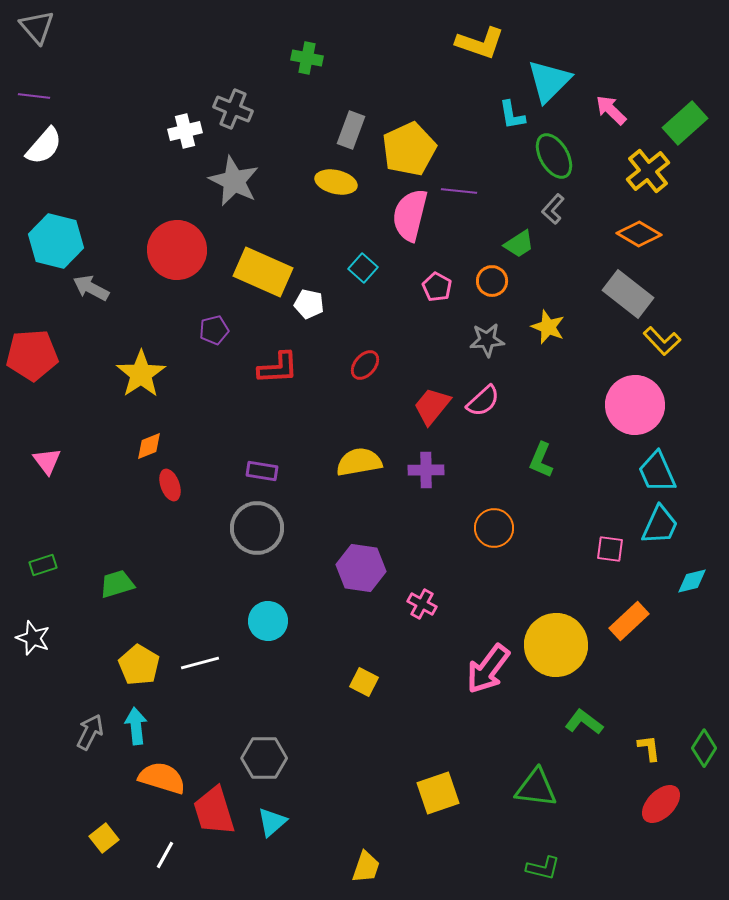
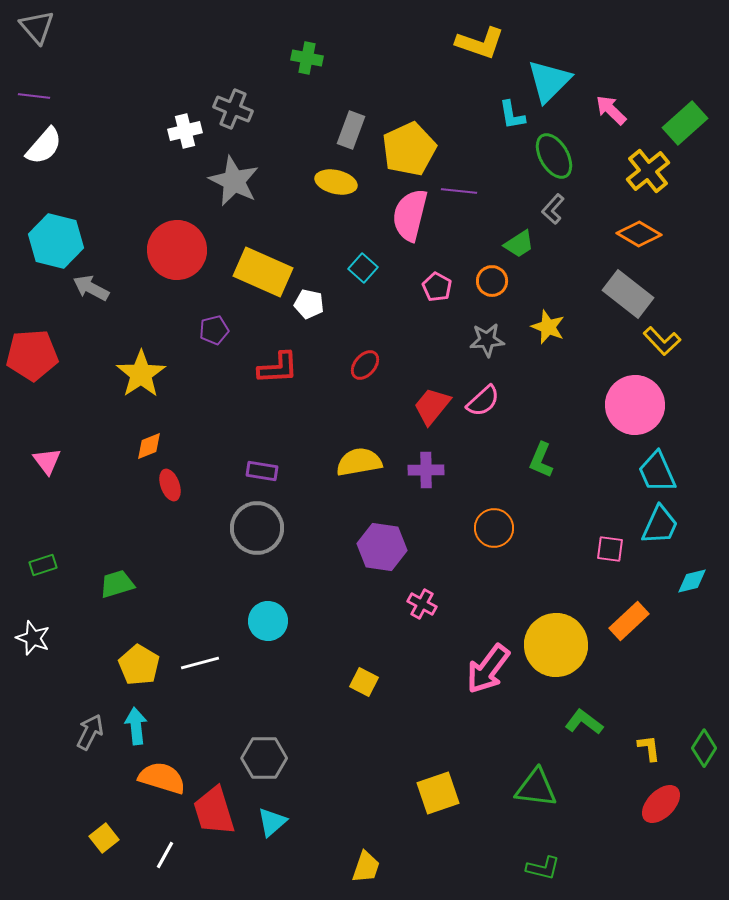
purple hexagon at (361, 568): moved 21 px right, 21 px up
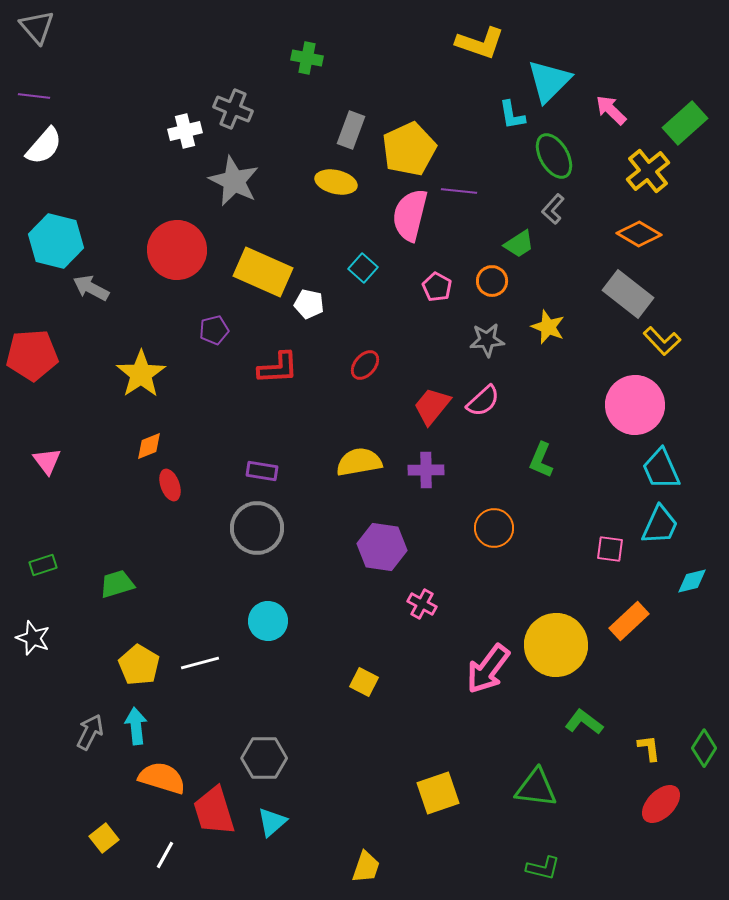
cyan trapezoid at (657, 472): moved 4 px right, 3 px up
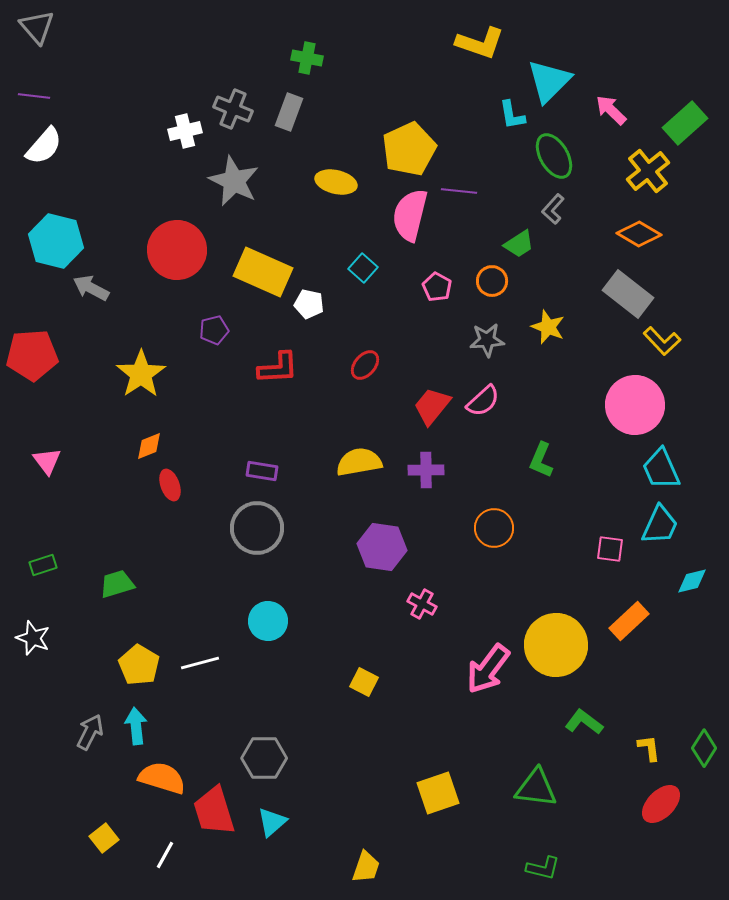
gray rectangle at (351, 130): moved 62 px left, 18 px up
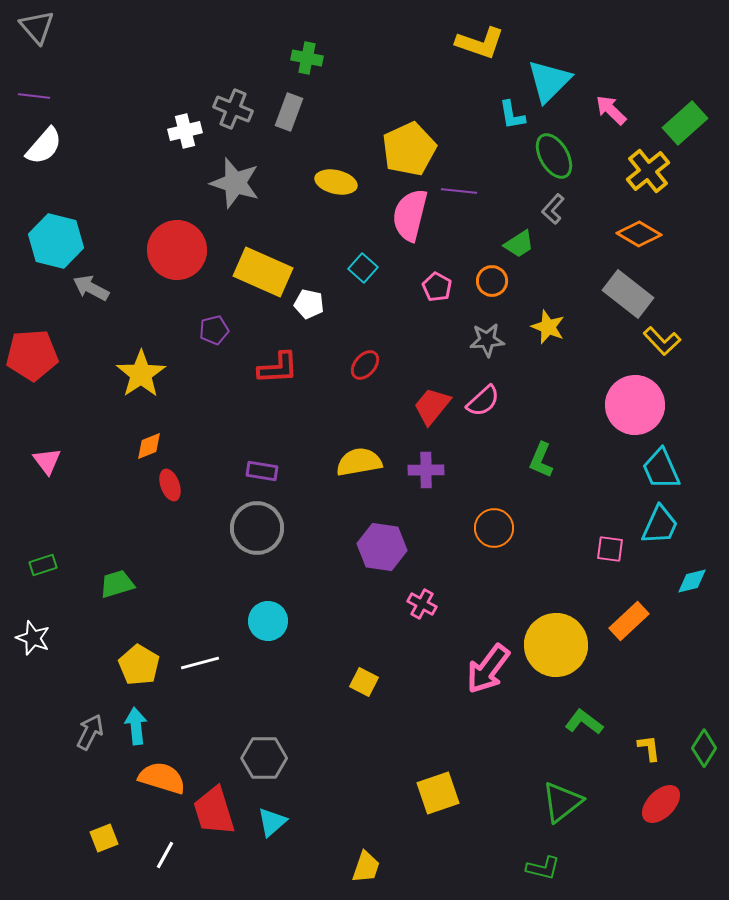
gray star at (234, 181): moved 1 px right, 2 px down; rotated 9 degrees counterclockwise
green triangle at (536, 788): moved 26 px right, 14 px down; rotated 45 degrees counterclockwise
yellow square at (104, 838): rotated 16 degrees clockwise
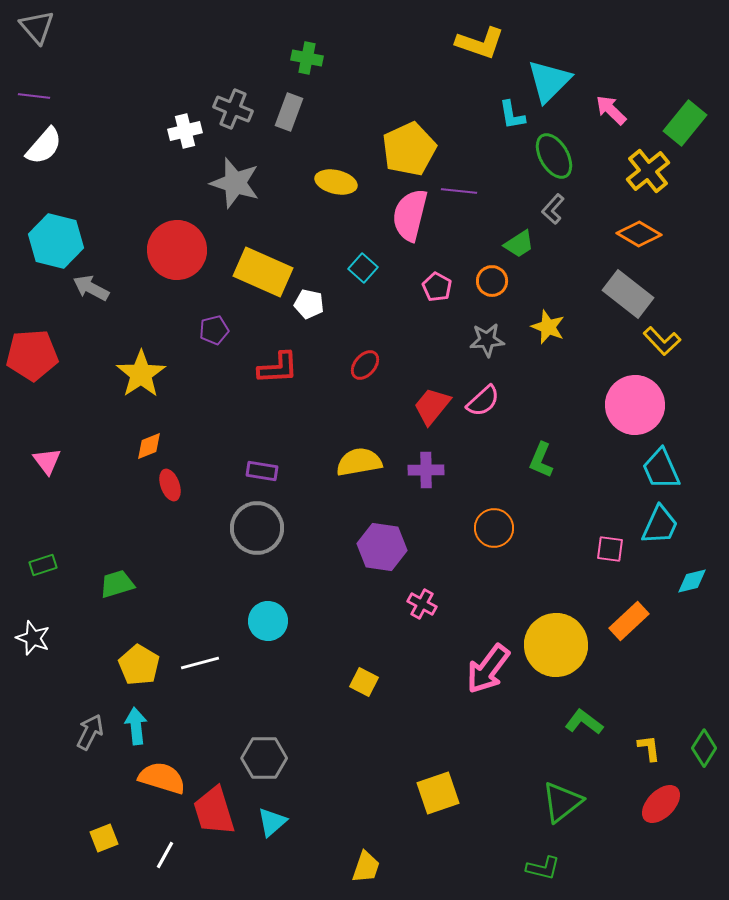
green rectangle at (685, 123): rotated 9 degrees counterclockwise
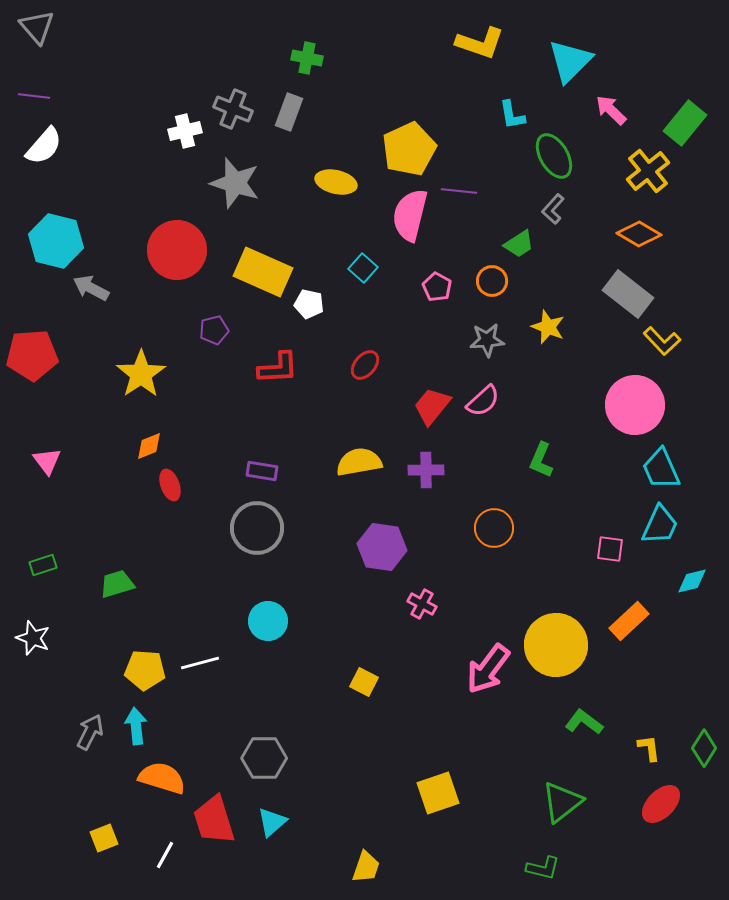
cyan triangle at (549, 81): moved 21 px right, 20 px up
yellow pentagon at (139, 665): moved 6 px right, 5 px down; rotated 27 degrees counterclockwise
red trapezoid at (214, 811): moved 9 px down
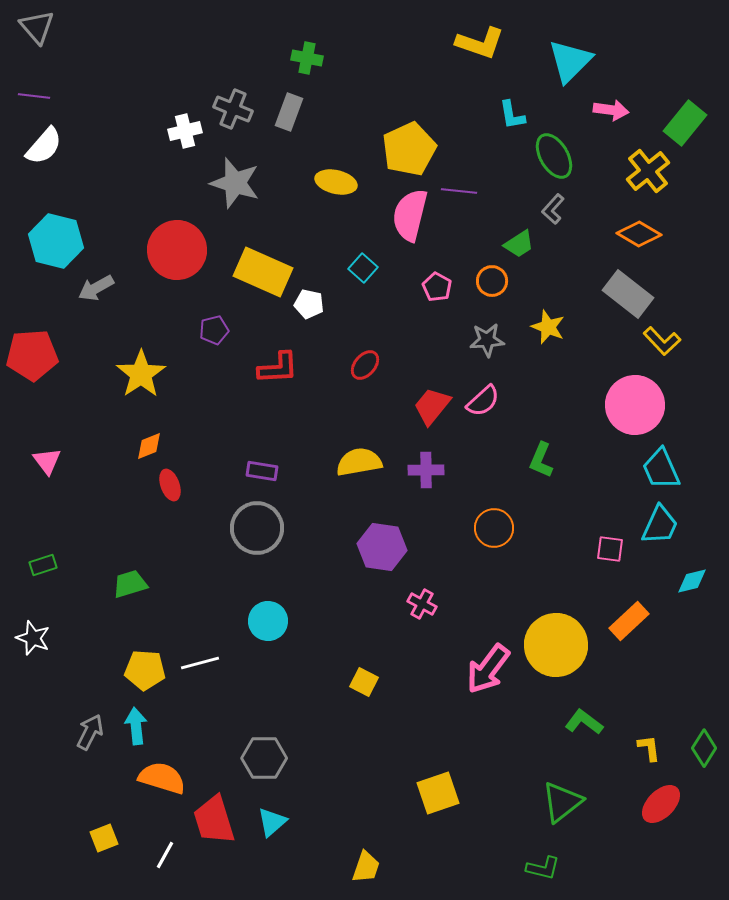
pink arrow at (611, 110): rotated 144 degrees clockwise
gray arrow at (91, 288): moved 5 px right; rotated 57 degrees counterclockwise
green trapezoid at (117, 584): moved 13 px right
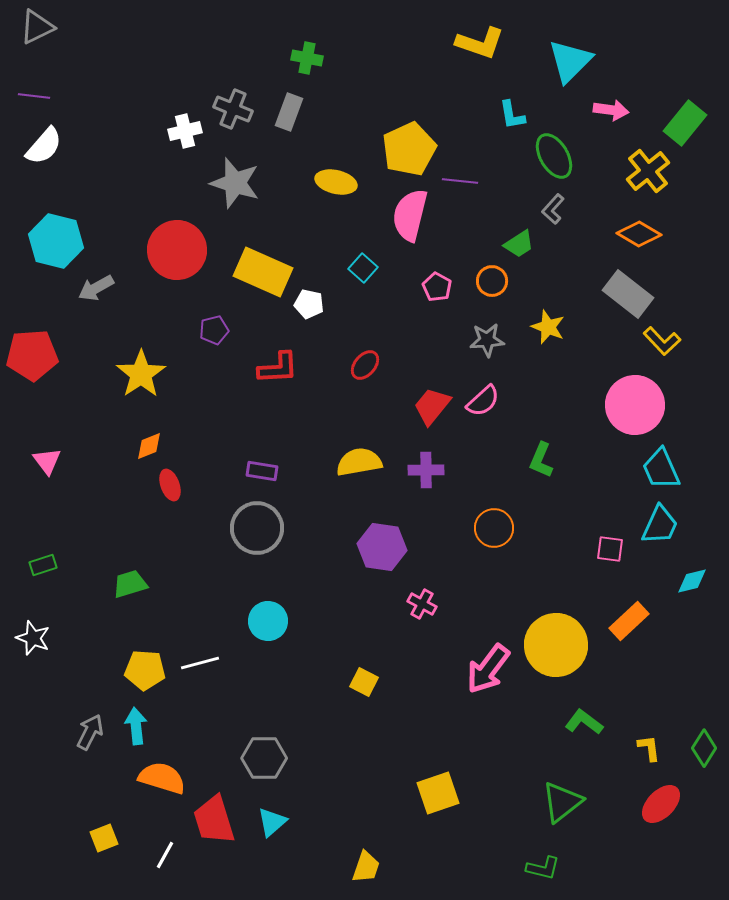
gray triangle at (37, 27): rotated 45 degrees clockwise
purple line at (459, 191): moved 1 px right, 10 px up
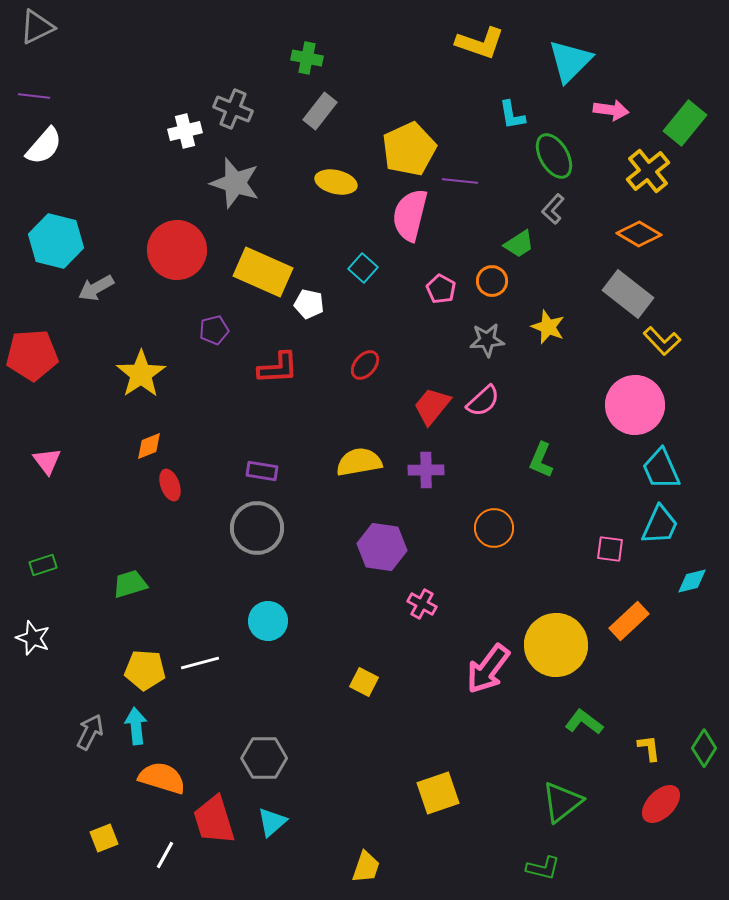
gray rectangle at (289, 112): moved 31 px right, 1 px up; rotated 18 degrees clockwise
pink pentagon at (437, 287): moved 4 px right, 2 px down
